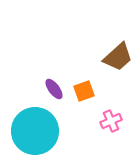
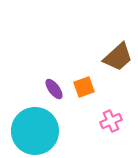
orange square: moved 4 px up
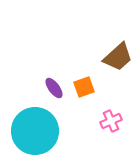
purple ellipse: moved 1 px up
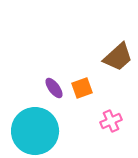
orange square: moved 2 px left, 1 px down
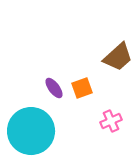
cyan circle: moved 4 px left
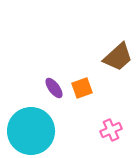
pink cross: moved 9 px down
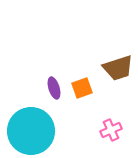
brown trapezoid: moved 11 px down; rotated 24 degrees clockwise
purple ellipse: rotated 20 degrees clockwise
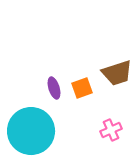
brown trapezoid: moved 1 px left, 5 px down
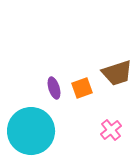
pink cross: rotated 15 degrees counterclockwise
